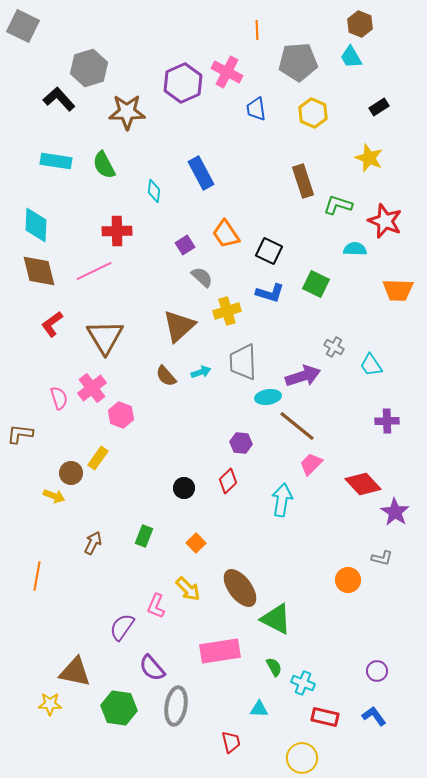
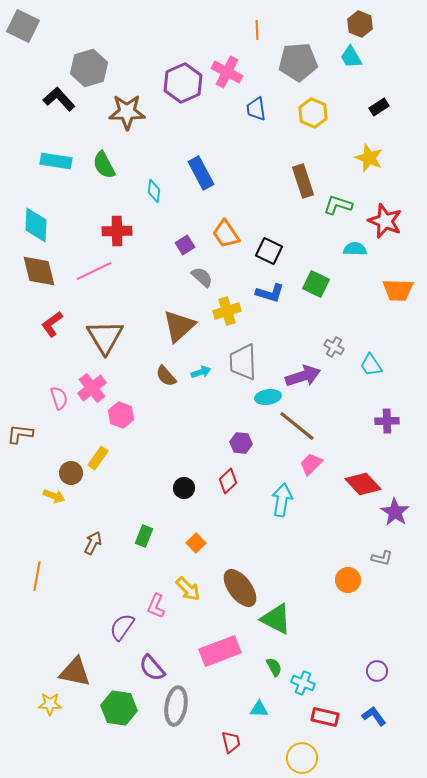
pink rectangle at (220, 651): rotated 12 degrees counterclockwise
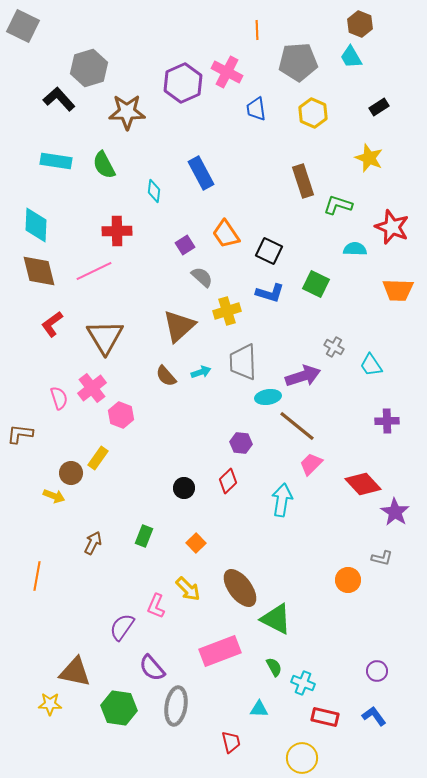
red star at (385, 221): moved 7 px right, 6 px down
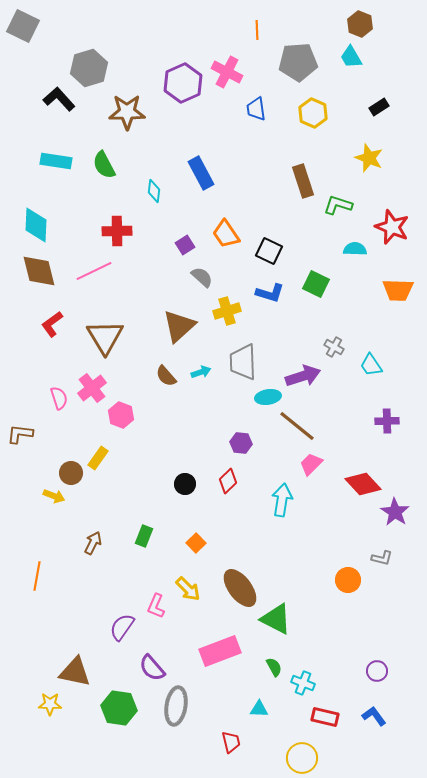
black circle at (184, 488): moved 1 px right, 4 px up
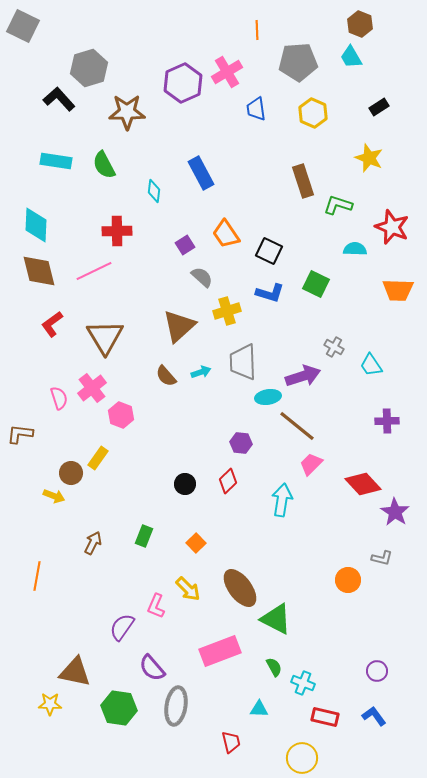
pink cross at (227, 72): rotated 32 degrees clockwise
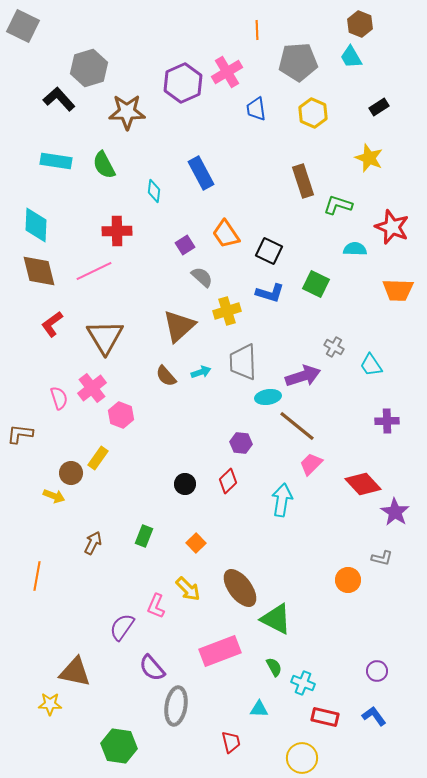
green hexagon at (119, 708): moved 38 px down
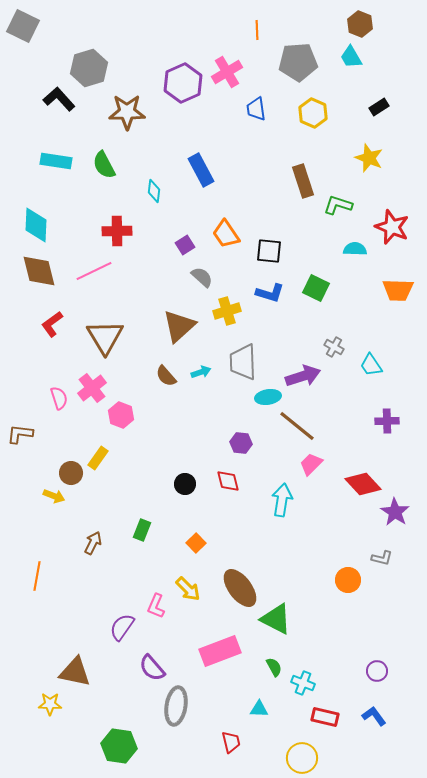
blue rectangle at (201, 173): moved 3 px up
black square at (269, 251): rotated 20 degrees counterclockwise
green square at (316, 284): moved 4 px down
red diamond at (228, 481): rotated 60 degrees counterclockwise
green rectangle at (144, 536): moved 2 px left, 6 px up
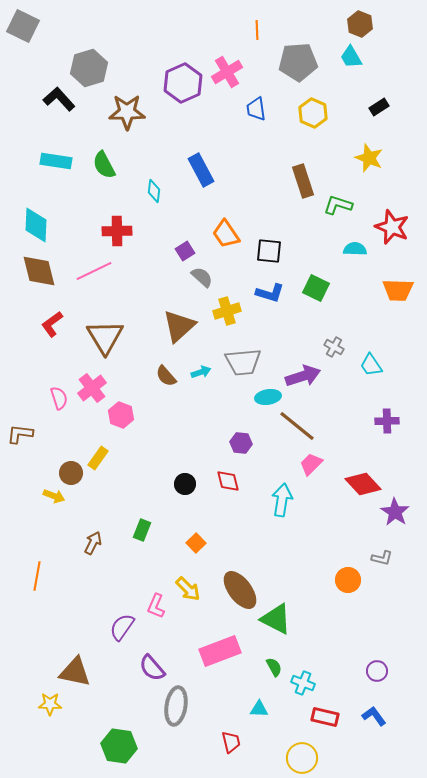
purple square at (185, 245): moved 6 px down
gray trapezoid at (243, 362): rotated 93 degrees counterclockwise
brown ellipse at (240, 588): moved 2 px down
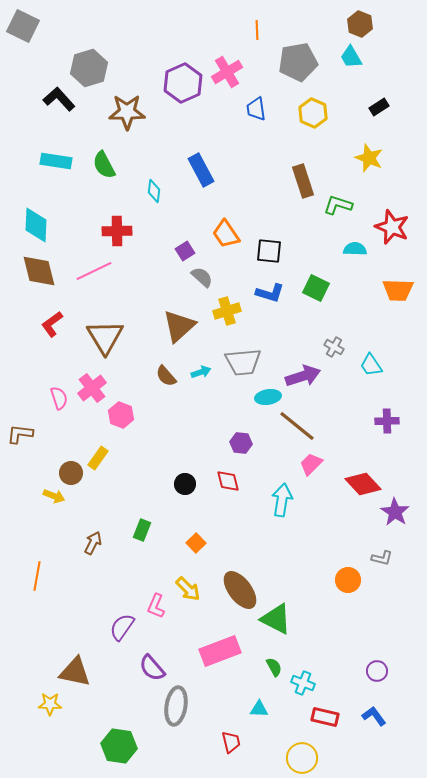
gray pentagon at (298, 62): rotated 6 degrees counterclockwise
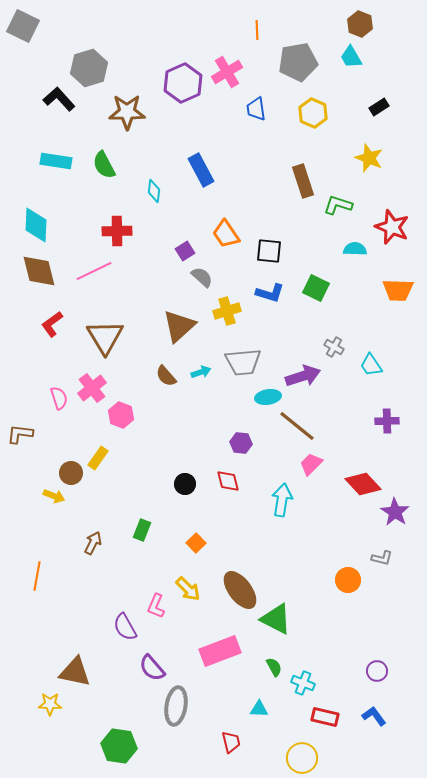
purple semicircle at (122, 627): moved 3 px right; rotated 64 degrees counterclockwise
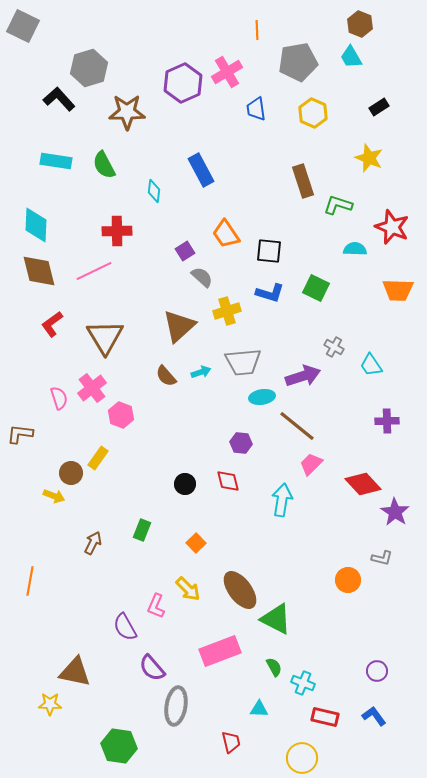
cyan ellipse at (268, 397): moved 6 px left
orange line at (37, 576): moved 7 px left, 5 px down
